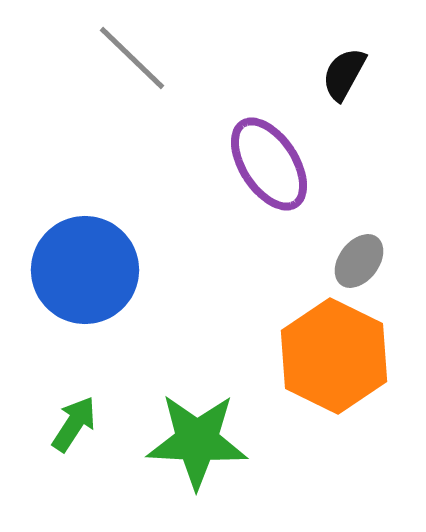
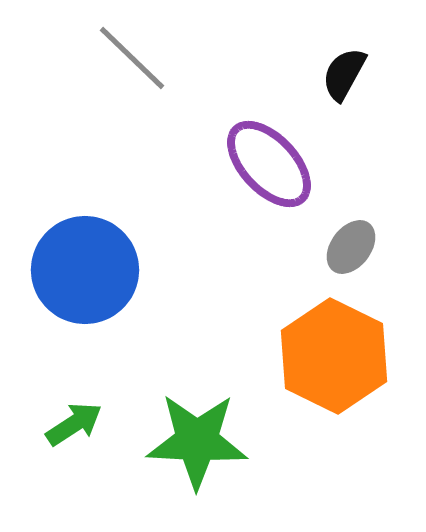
purple ellipse: rotated 10 degrees counterclockwise
gray ellipse: moved 8 px left, 14 px up
green arrow: rotated 24 degrees clockwise
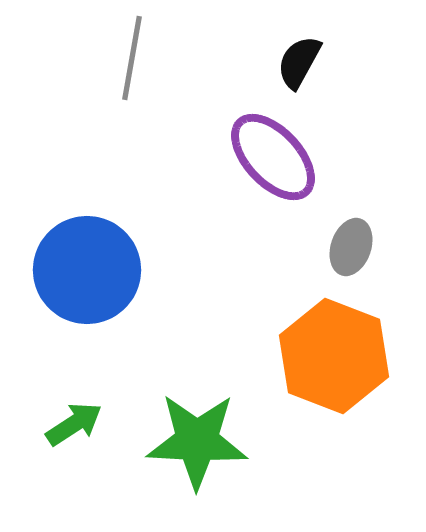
gray line: rotated 56 degrees clockwise
black semicircle: moved 45 px left, 12 px up
purple ellipse: moved 4 px right, 7 px up
gray ellipse: rotated 18 degrees counterclockwise
blue circle: moved 2 px right
orange hexagon: rotated 5 degrees counterclockwise
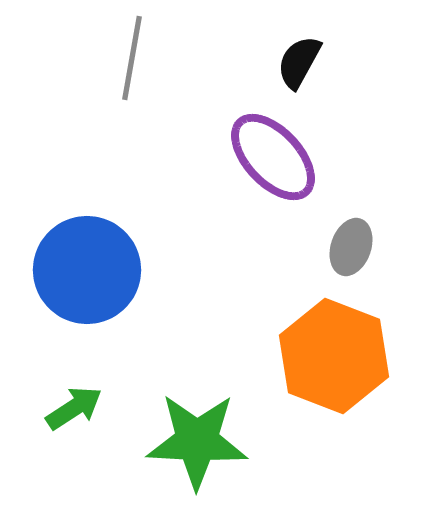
green arrow: moved 16 px up
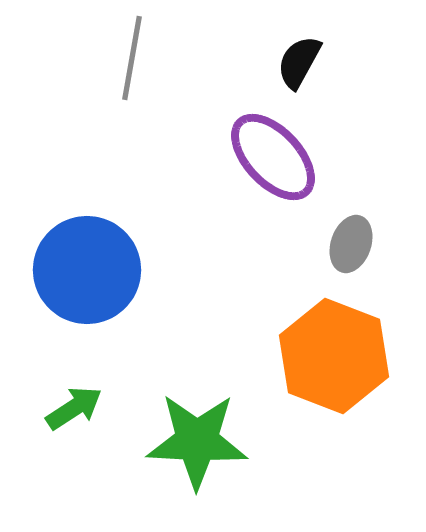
gray ellipse: moved 3 px up
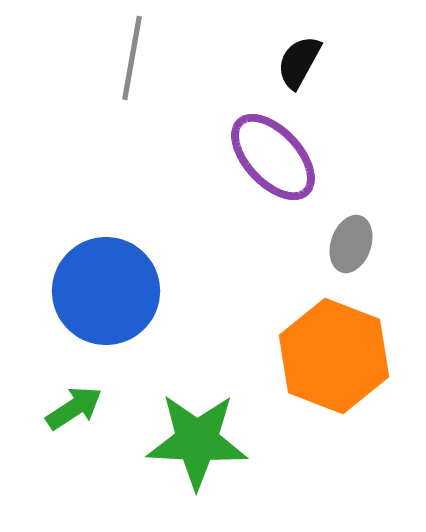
blue circle: moved 19 px right, 21 px down
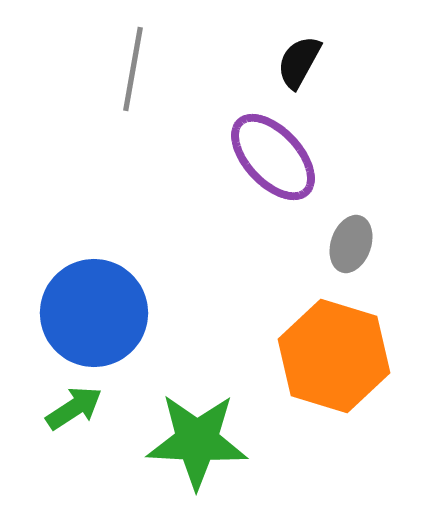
gray line: moved 1 px right, 11 px down
blue circle: moved 12 px left, 22 px down
orange hexagon: rotated 4 degrees counterclockwise
